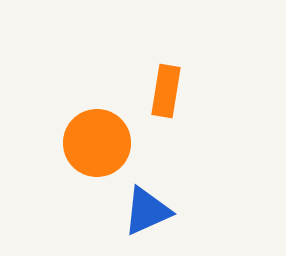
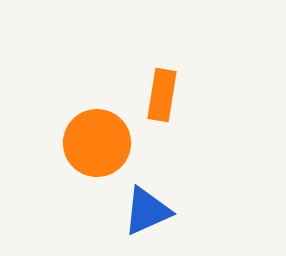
orange rectangle: moved 4 px left, 4 px down
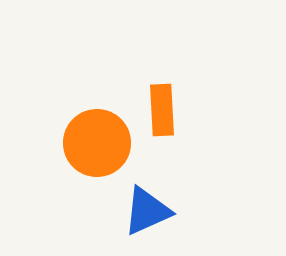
orange rectangle: moved 15 px down; rotated 12 degrees counterclockwise
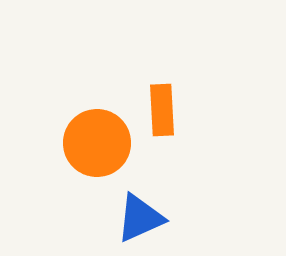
blue triangle: moved 7 px left, 7 px down
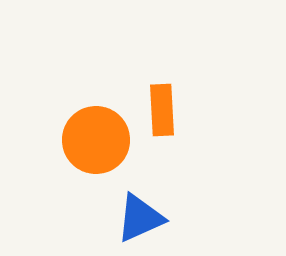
orange circle: moved 1 px left, 3 px up
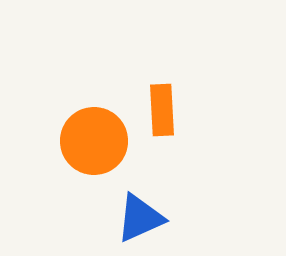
orange circle: moved 2 px left, 1 px down
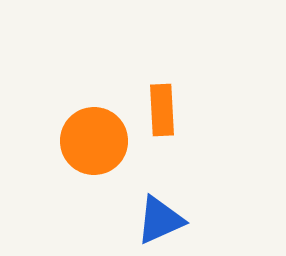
blue triangle: moved 20 px right, 2 px down
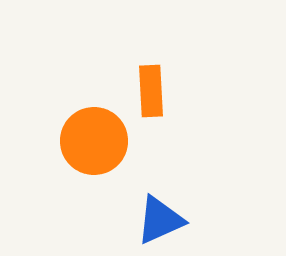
orange rectangle: moved 11 px left, 19 px up
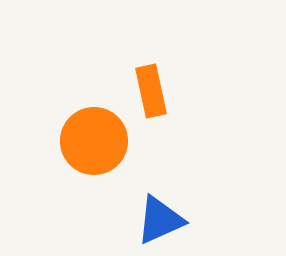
orange rectangle: rotated 9 degrees counterclockwise
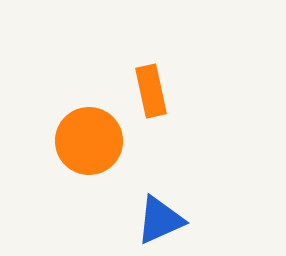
orange circle: moved 5 px left
